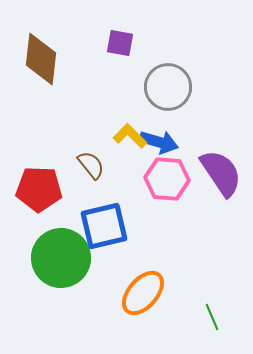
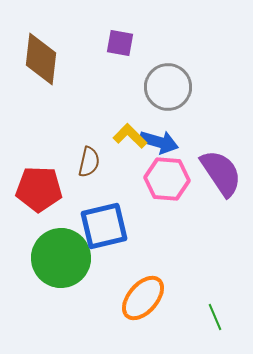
brown semicircle: moved 2 px left, 3 px up; rotated 52 degrees clockwise
orange ellipse: moved 5 px down
green line: moved 3 px right
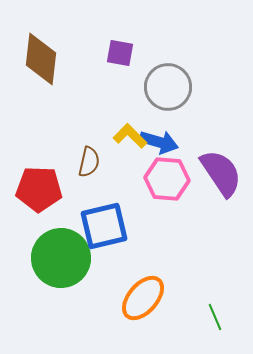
purple square: moved 10 px down
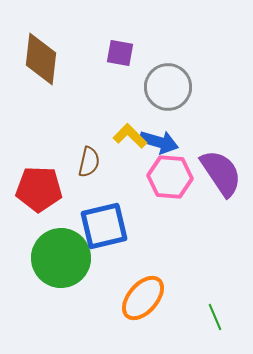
pink hexagon: moved 3 px right, 2 px up
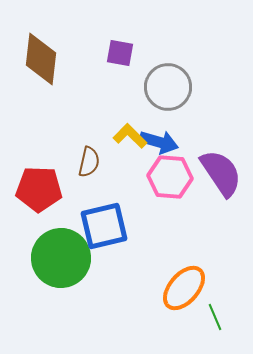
orange ellipse: moved 41 px right, 10 px up
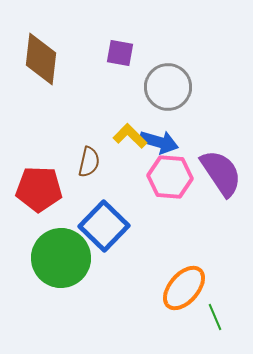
blue square: rotated 33 degrees counterclockwise
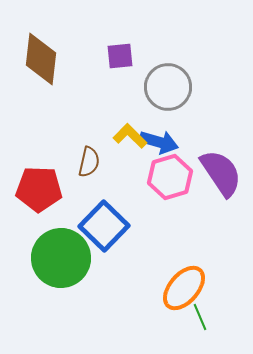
purple square: moved 3 px down; rotated 16 degrees counterclockwise
pink hexagon: rotated 21 degrees counterclockwise
green line: moved 15 px left
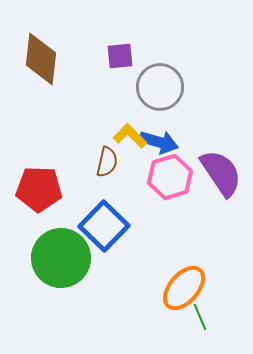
gray circle: moved 8 px left
brown semicircle: moved 18 px right
